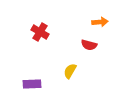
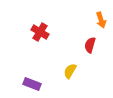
orange arrow: moved 1 px right, 2 px up; rotated 77 degrees clockwise
red semicircle: moved 1 px right; rotated 91 degrees clockwise
purple rectangle: rotated 24 degrees clockwise
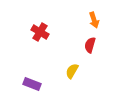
orange arrow: moved 7 px left
yellow semicircle: moved 2 px right
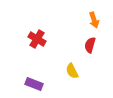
red cross: moved 3 px left, 7 px down
yellow semicircle: rotated 56 degrees counterclockwise
purple rectangle: moved 2 px right
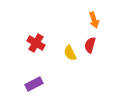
red cross: moved 1 px left, 4 px down
yellow semicircle: moved 2 px left, 18 px up
purple rectangle: rotated 48 degrees counterclockwise
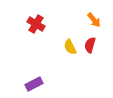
orange arrow: rotated 21 degrees counterclockwise
red cross: moved 19 px up
yellow semicircle: moved 6 px up
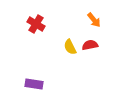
red semicircle: rotated 63 degrees clockwise
purple rectangle: rotated 36 degrees clockwise
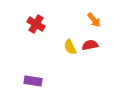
purple rectangle: moved 1 px left, 3 px up
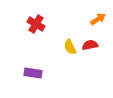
orange arrow: moved 4 px right, 1 px up; rotated 84 degrees counterclockwise
purple rectangle: moved 8 px up
